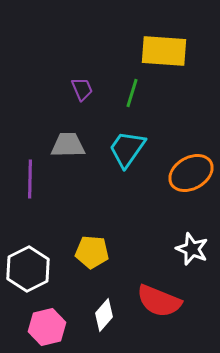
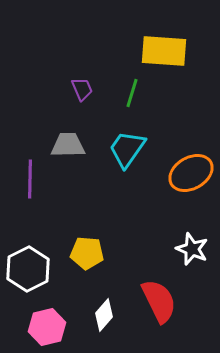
yellow pentagon: moved 5 px left, 1 px down
red semicircle: rotated 138 degrees counterclockwise
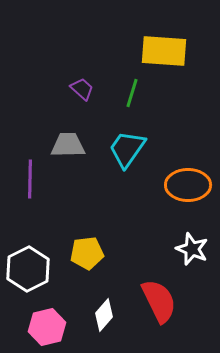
purple trapezoid: rotated 25 degrees counterclockwise
orange ellipse: moved 3 px left, 12 px down; rotated 30 degrees clockwise
yellow pentagon: rotated 12 degrees counterclockwise
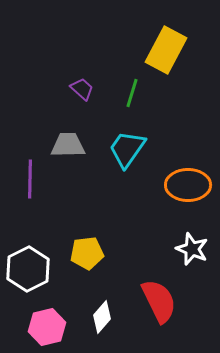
yellow rectangle: moved 2 px right, 1 px up; rotated 66 degrees counterclockwise
white diamond: moved 2 px left, 2 px down
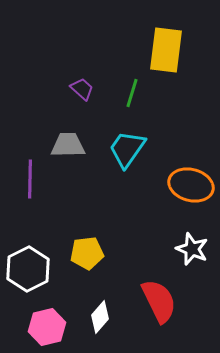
yellow rectangle: rotated 21 degrees counterclockwise
orange ellipse: moved 3 px right; rotated 15 degrees clockwise
white diamond: moved 2 px left
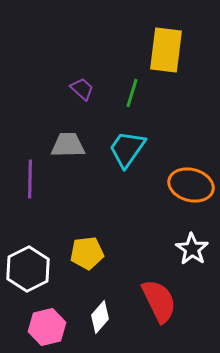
white star: rotated 12 degrees clockwise
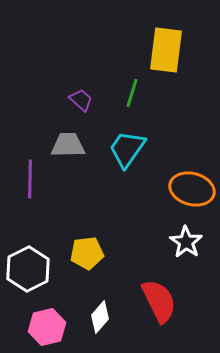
purple trapezoid: moved 1 px left, 11 px down
orange ellipse: moved 1 px right, 4 px down
white star: moved 6 px left, 7 px up
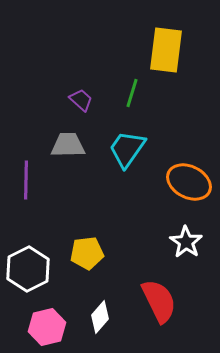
purple line: moved 4 px left, 1 px down
orange ellipse: moved 3 px left, 7 px up; rotated 12 degrees clockwise
